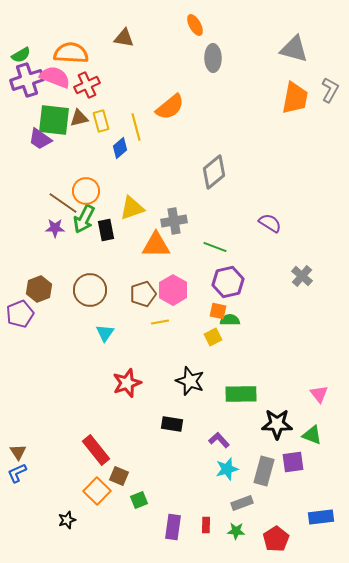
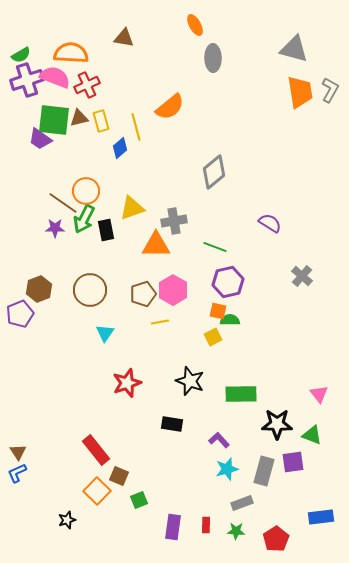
orange trapezoid at (295, 98): moved 5 px right, 6 px up; rotated 20 degrees counterclockwise
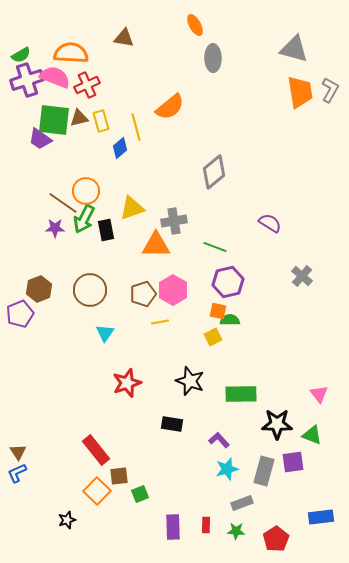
brown square at (119, 476): rotated 30 degrees counterclockwise
green square at (139, 500): moved 1 px right, 6 px up
purple rectangle at (173, 527): rotated 10 degrees counterclockwise
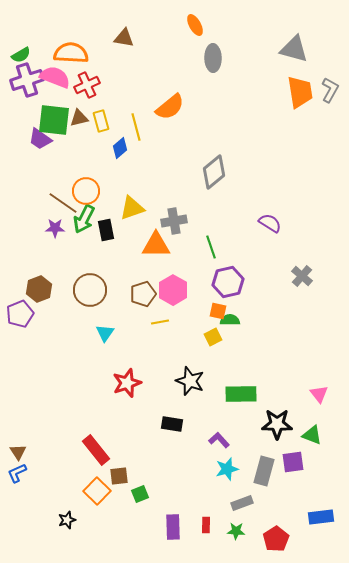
green line at (215, 247): moved 4 px left; rotated 50 degrees clockwise
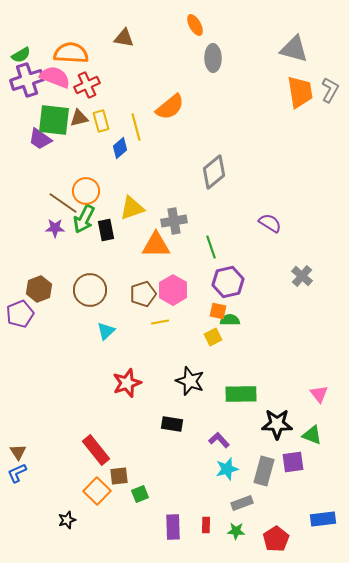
cyan triangle at (105, 333): moved 1 px right, 2 px up; rotated 12 degrees clockwise
blue rectangle at (321, 517): moved 2 px right, 2 px down
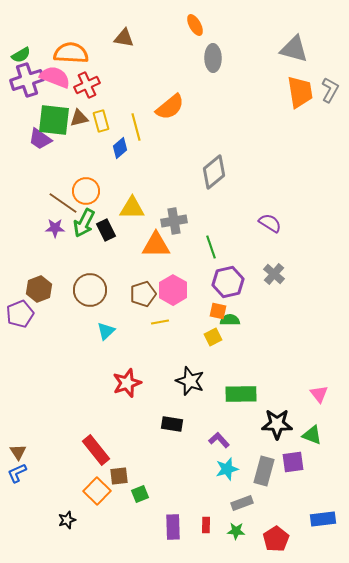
yellow triangle at (132, 208): rotated 20 degrees clockwise
green arrow at (84, 219): moved 4 px down
black rectangle at (106, 230): rotated 15 degrees counterclockwise
gray cross at (302, 276): moved 28 px left, 2 px up
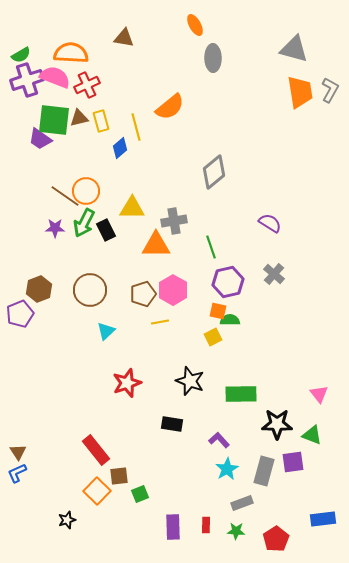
brown line at (63, 203): moved 2 px right, 7 px up
cyan star at (227, 469): rotated 15 degrees counterclockwise
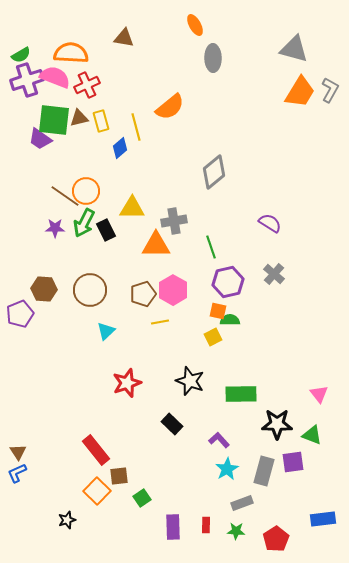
orange trapezoid at (300, 92): rotated 40 degrees clockwise
brown hexagon at (39, 289): moved 5 px right; rotated 25 degrees clockwise
black rectangle at (172, 424): rotated 35 degrees clockwise
green square at (140, 494): moved 2 px right, 4 px down; rotated 12 degrees counterclockwise
